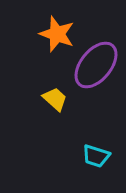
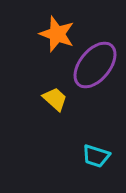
purple ellipse: moved 1 px left
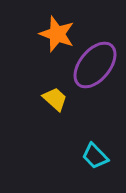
cyan trapezoid: moved 1 px left; rotated 28 degrees clockwise
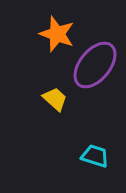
cyan trapezoid: rotated 152 degrees clockwise
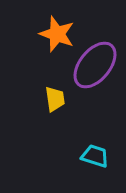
yellow trapezoid: rotated 40 degrees clockwise
